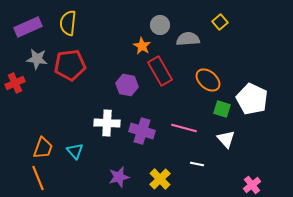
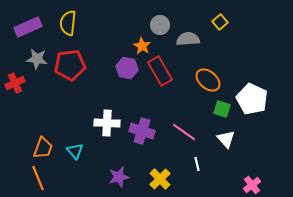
purple hexagon: moved 17 px up
pink line: moved 4 px down; rotated 20 degrees clockwise
white line: rotated 64 degrees clockwise
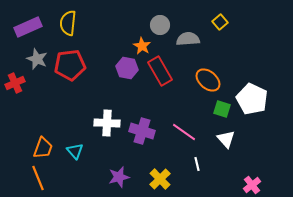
gray star: rotated 15 degrees clockwise
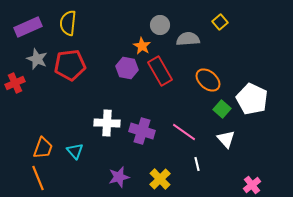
green square: rotated 24 degrees clockwise
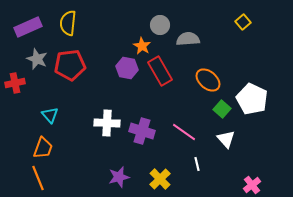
yellow square: moved 23 px right
red cross: rotated 12 degrees clockwise
cyan triangle: moved 25 px left, 36 px up
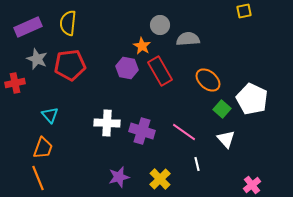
yellow square: moved 1 px right, 11 px up; rotated 28 degrees clockwise
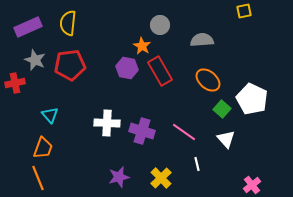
gray semicircle: moved 14 px right, 1 px down
gray star: moved 2 px left, 1 px down
yellow cross: moved 1 px right, 1 px up
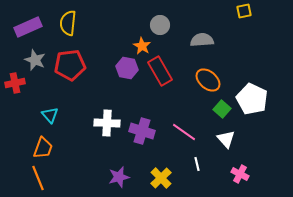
pink cross: moved 12 px left, 11 px up; rotated 24 degrees counterclockwise
